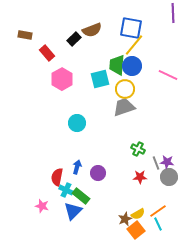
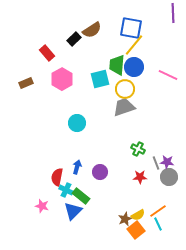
brown semicircle: rotated 12 degrees counterclockwise
brown rectangle: moved 1 px right, 48 px down; rotated 32 degrees counterclockwise
blue circle: moved 2 px right, 1 px down
purple circle: moved 2 px right, 1 px up
yellow semicircle: moved 1 px down
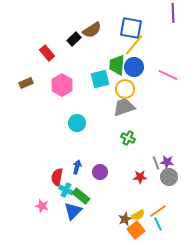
pink hexagon: moved 6 px down
green cross: moved 10 px left, 11 px up
